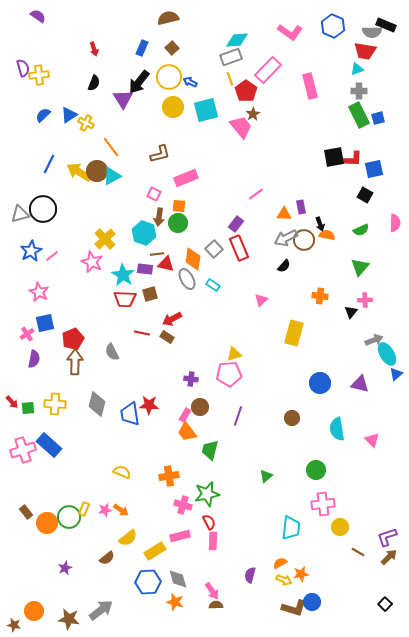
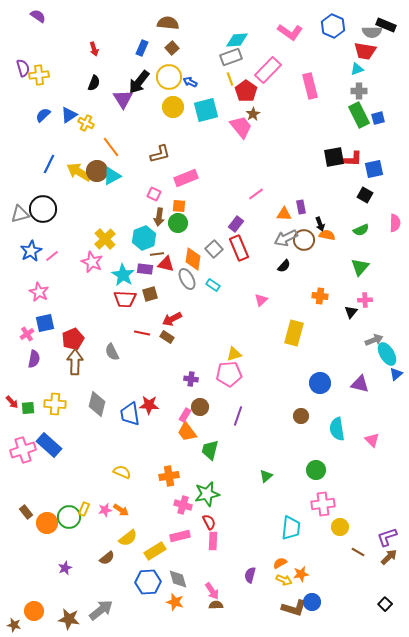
brown semicircle at (168, 18): moved 5 px down; rotated 20 degrees clockwise
cyan hexagon at (144, 233): moved 5 px down; rotated 20 degrees clockwise
brown circle at (292, 418): moved 9 px right, 2 px up
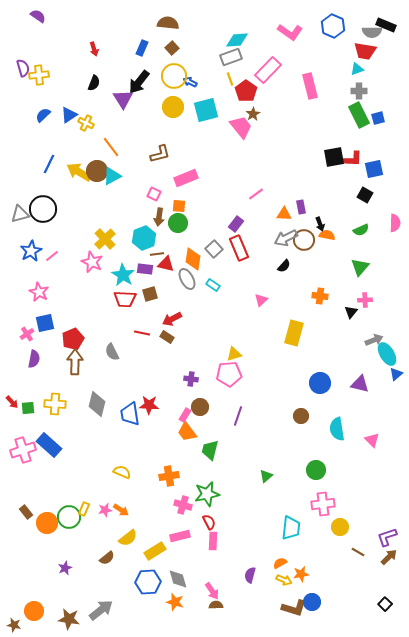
yellow circle at (169, 77): moved 5 px right, 1 px up
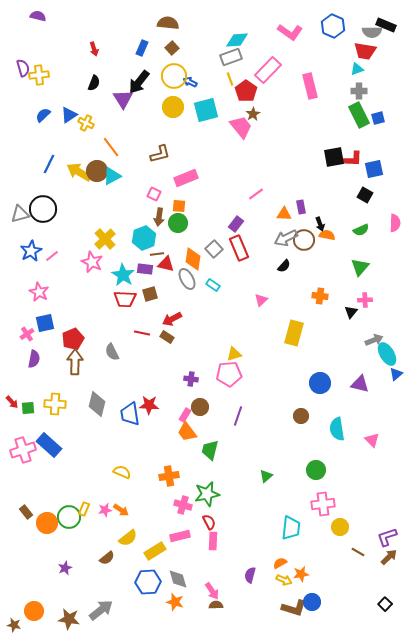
purple semicircle at (38, 16): rotated 21 degrees counterclockwise
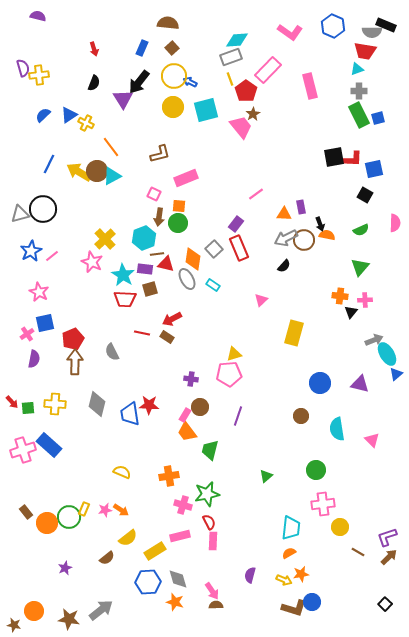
brown square at (150, 294): moved 5 px up
orange cross at (320, 296): moved 20 px right
orange semicircle at (280, 563): moved 9 px right, 10 px up
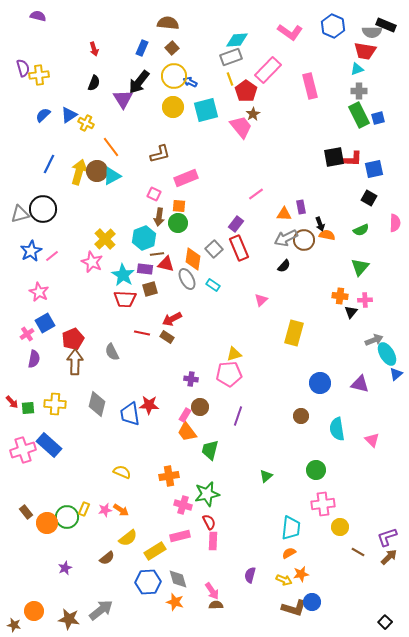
yellow arrow at (79, 172): rotated 75 degrees clockwise
black square at (365, 195): moved 4 px right, 3 px down
blue square at (45, 323): rotated 18 degrees counterclockwise
green circle at (69, 517): moved 2 px left
black square at (385, 604): moved 18 px down
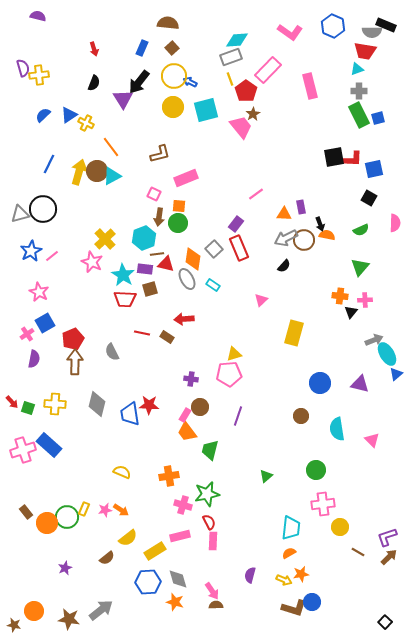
red arrow at (172, 319): moved 12 px right; rotated 24 degrees clockwise
green square at (28, 408): rotated 24 degrees clockwise
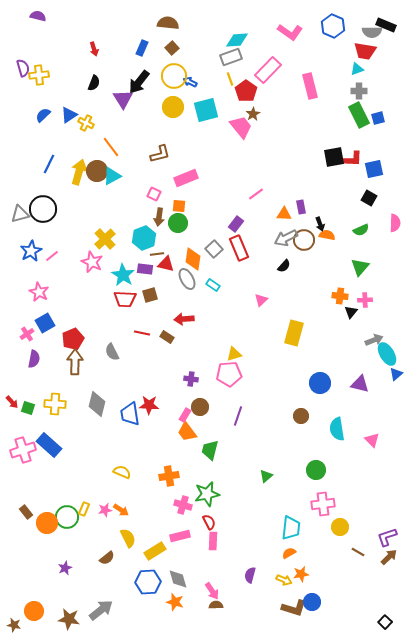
brown square at (150, 289): moved 6 px down
yellow semicircle at (128, 538): rotated 78 degrees counterclockwise
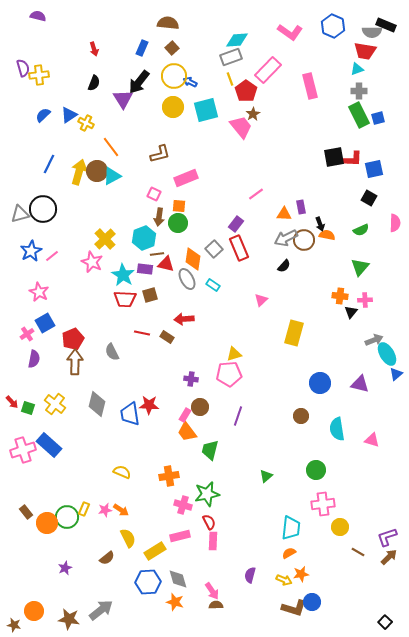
yellow cross at (55, 404): rotated 35 degrees clockwise
pink triangle at (372, 440): rotated 28 degrees counterclockwise
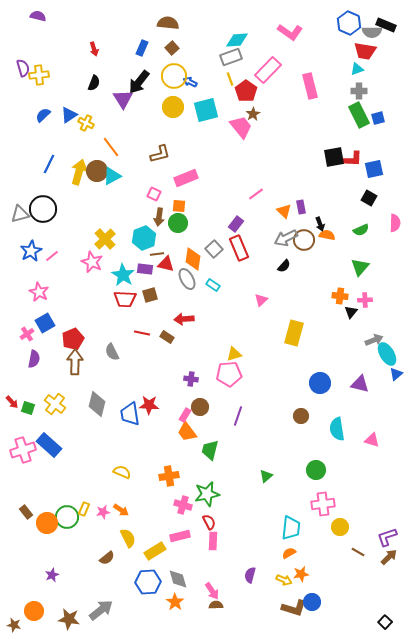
blue hexagon at (333, 26): moved 16 px right, 3 px up
orange triangle at (284, 214): moved 3 px up; rotated 42 degrees clockwise
pink star at (105, 510): moved 2 px left, 2 px down
purple star at (65, 568): moved 13 px left, 7 px down
orange star at (175, 602): rotated 18 degrees clockwise
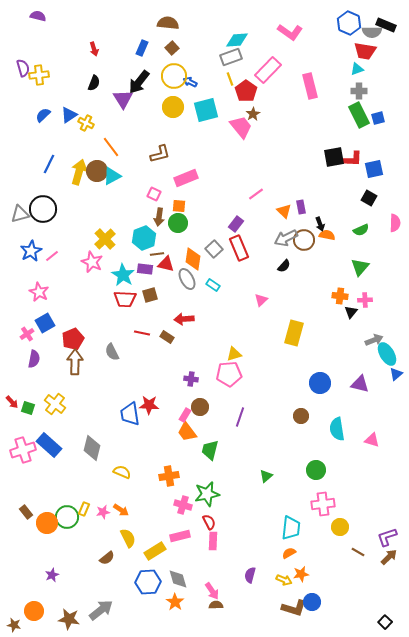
gray diamond at (97, 404): moved 5 px left, 44 px down
purple line at (238, 416): moved 2 px right, 1 px down
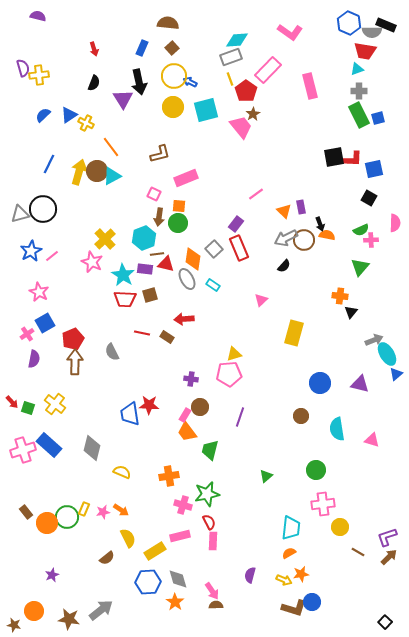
black arrow at (139, 82): rotated 50 degrees counterclockwise
pink cross at (365, 300): moved 6 px right, 60 px up
